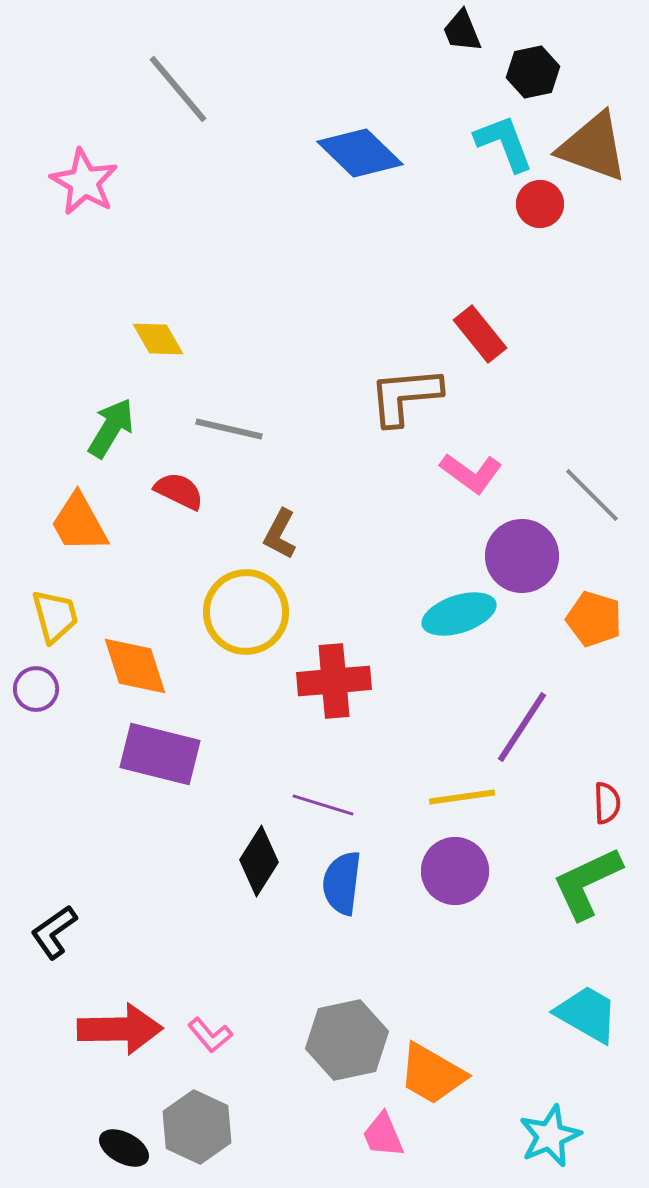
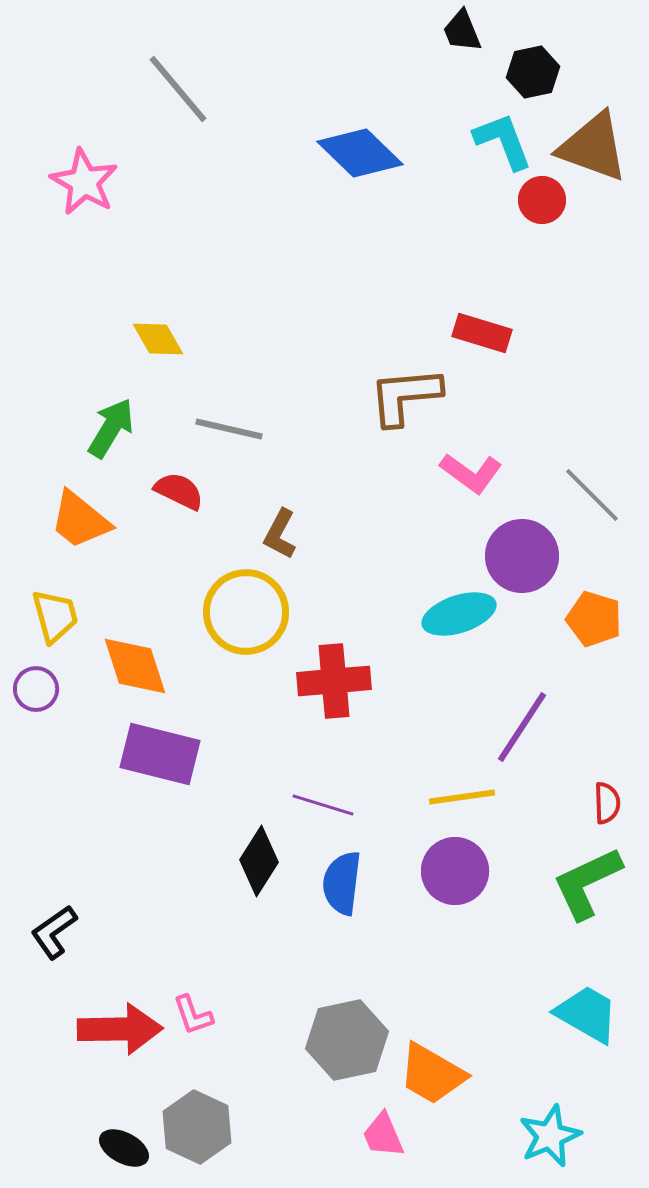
cyan L-shape at (504, 143): moved 1 px left, 2 px up
red circle at (540, 204): moved 2 px right, 4 px up
red rectangle at (480, 334): moved 2 px right, 1 px up; rotated 34 degrees counterclockwise
orange trapezoid at (79, 523): moved 1 px right, 3 px up; rotated 22 degrees counterclockwise
pink L-shape at (210, 1035): moved 17 px left, 20 px up; rotated 21 degrees clockwise
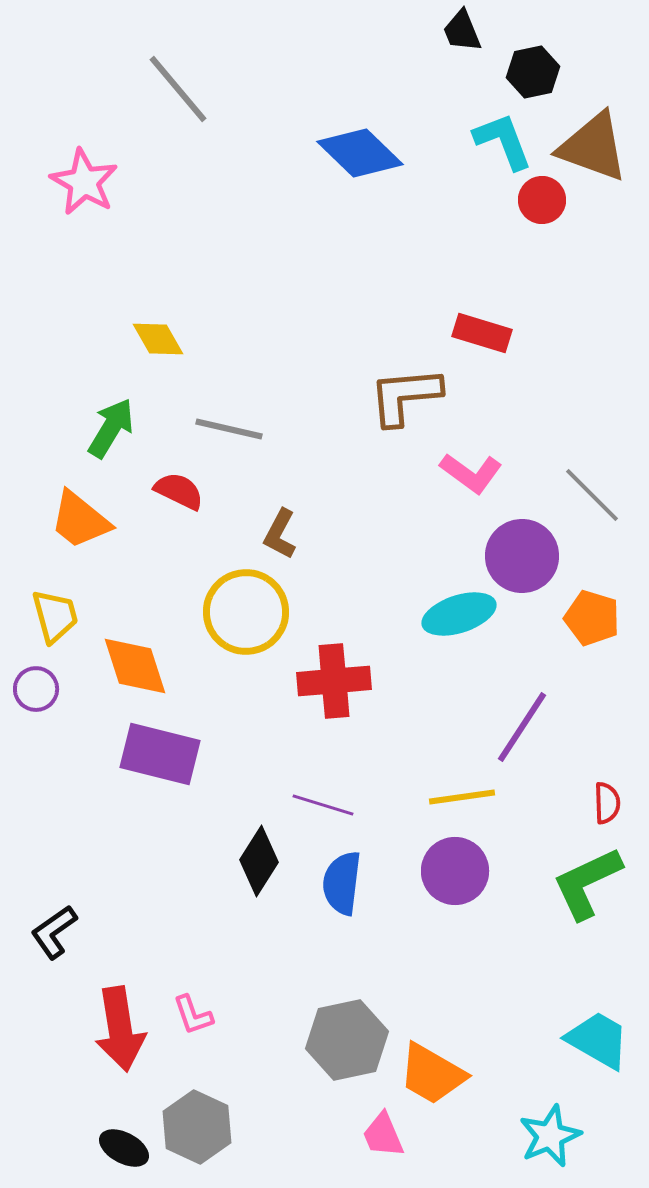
orange pentagon at (594, 619): moved 2 px left, 1 px up
cyan trapezoid at (587, 1014): moved 11 px right, 26 px down
red arrow at (120, 1029): rotated 82 degrees clockwise
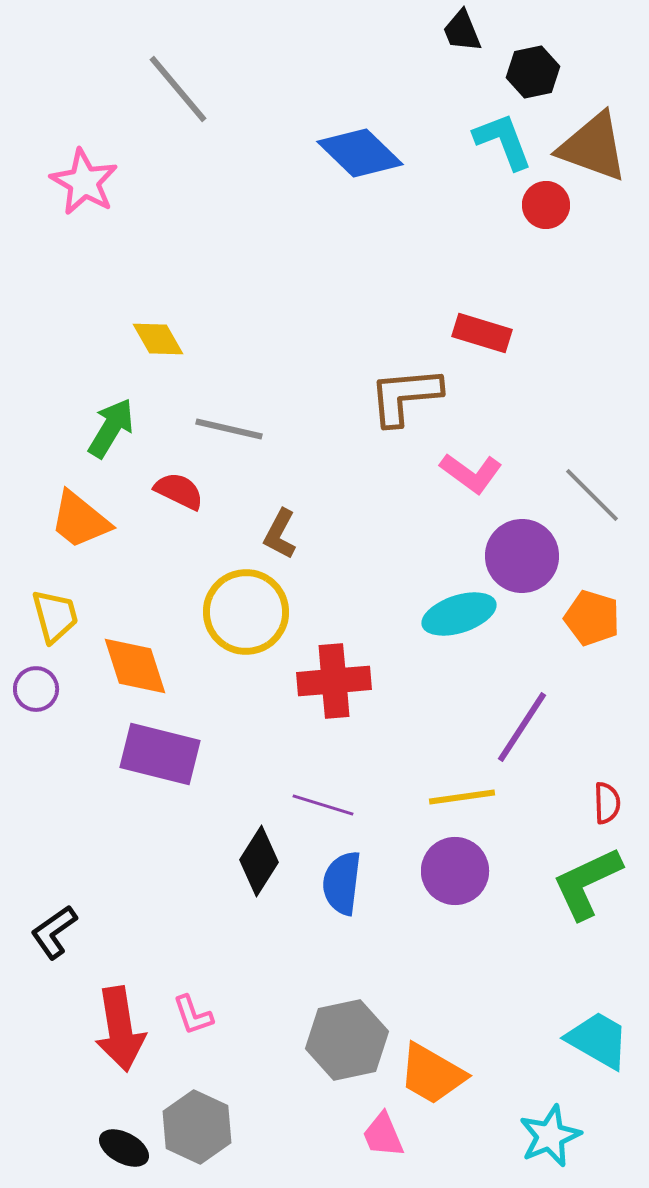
red circle at (542, 200): moved 4 px right, 5 px down
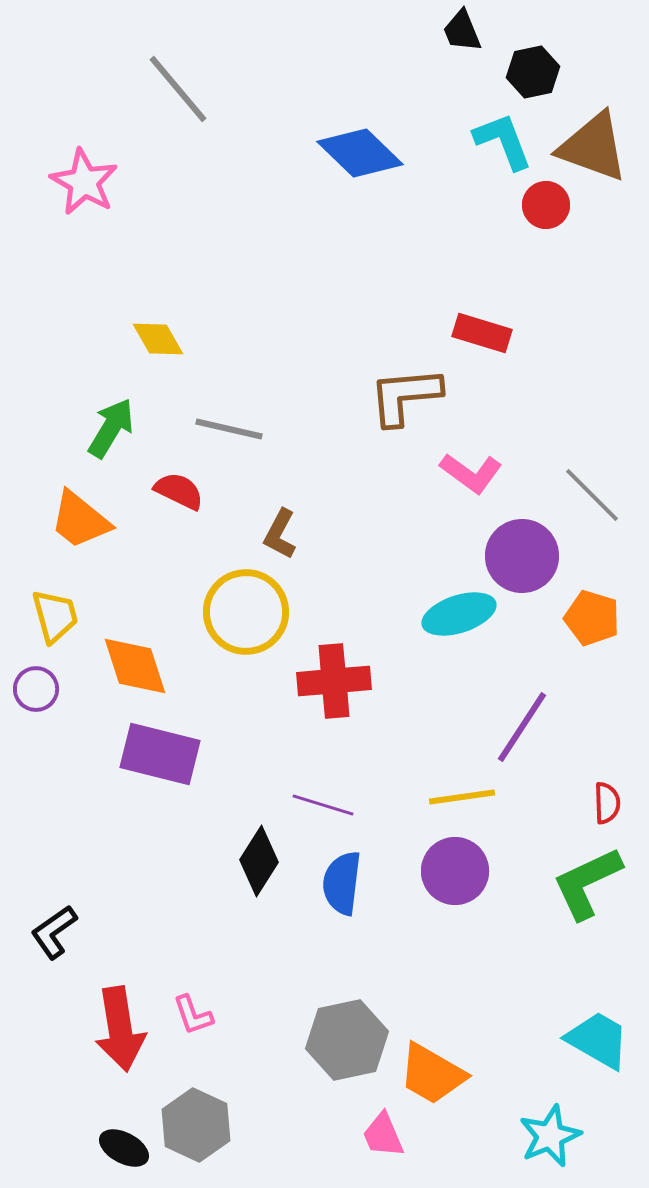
gray hexagon at (197, 1127): moved 1 px left, 2 px up
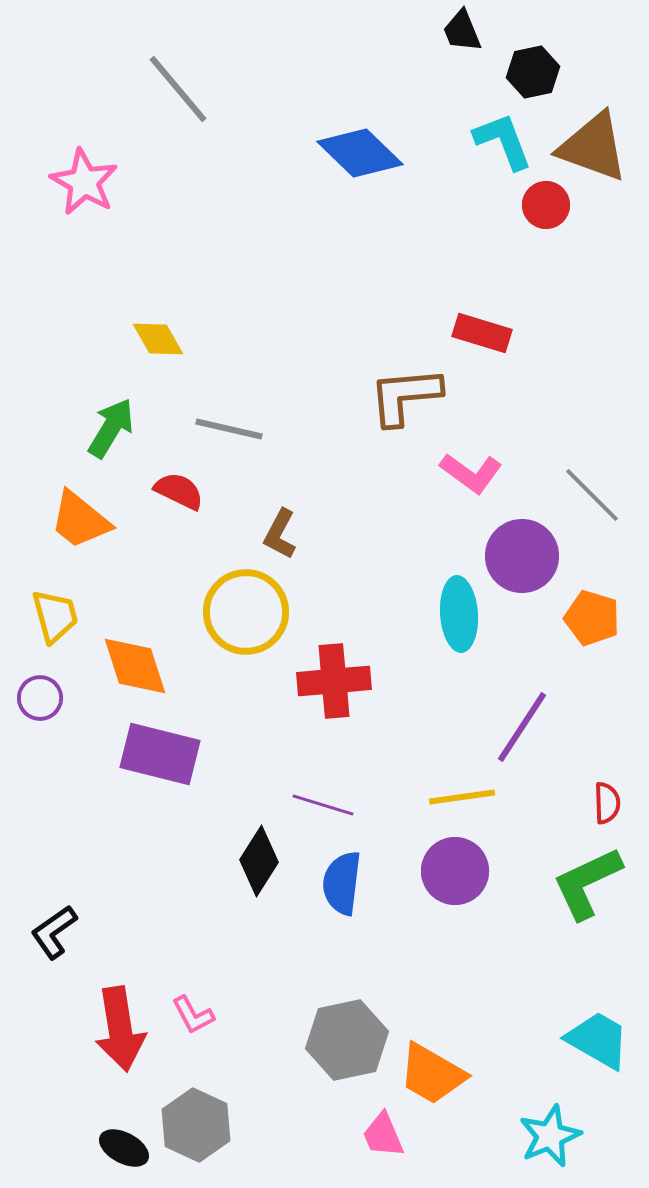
cyan ellipse at (459, 614): rotated 76 degrees counterclockwise
purple circle at (36, 689): moved 4 px right, 9 px down
pink L-shape at (193, 1015): rotated 9 degrees counterclockwise
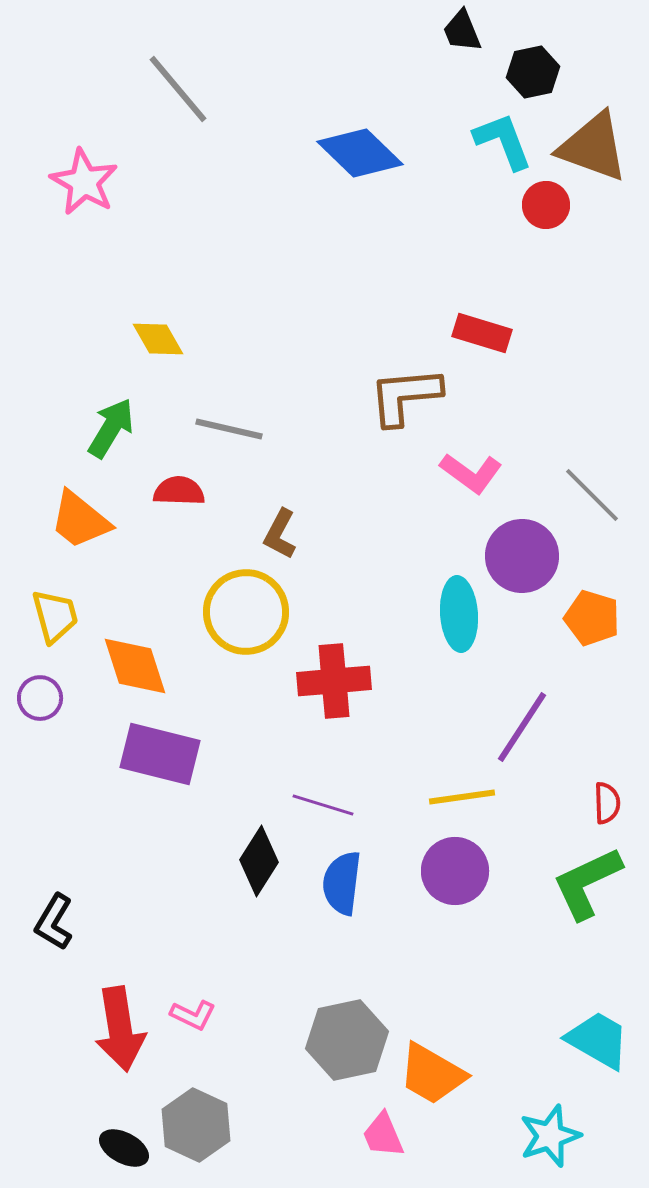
red semicircle at (179, 491): rotated 24 degrees counterclockwise
black L-shape at (54, 932): moved 10 px up; rotated 24 degrees counterclockwise
pink L-shape at (193, 1015): rotated 36 degrees counterclockwise
cyan star at (550, 1136): rotated 4 degrees clockwise
